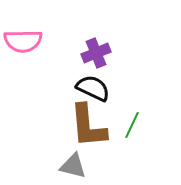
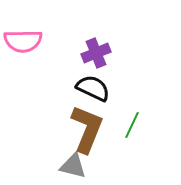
brown L-shape: moved 1 px left, 3 px down; rotated 153 degrees counterclockwise
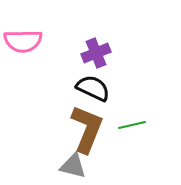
green line: rotated 52 degrees clockwise
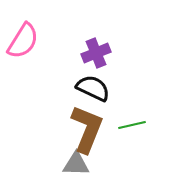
pink semicircle: rotated 57 degrees counterclockwise
gray triangle: moved 3 px right, 2 px up; rotated 12 degrees counterclockwise
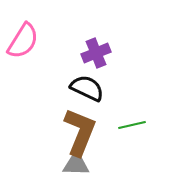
black semicircle: moved 6 px left
brown L-shape: moved 7 px left, 3 px down
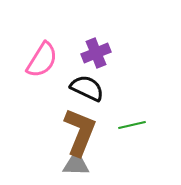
pink semicircle: moved 19 px right, 19 px down
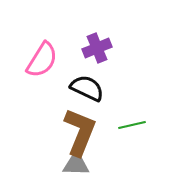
purple cross: moved 1 px right, 5 px up
